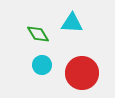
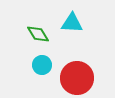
red circle: moved 5 px left, 5 px down
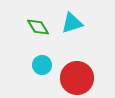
cyan triangle: rotated 20 degrees counterclockwise
green diamond: moved 7 px up
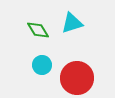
green diamond: moved 3 px down
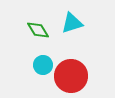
cyan circle: moved 1 px right
red circle: moved 6 px left, 2 px up
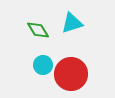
red circle: moved 2 px up
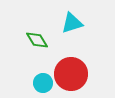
green diamond: moved 1 px left, 10 px down
cyan circle: moved 18 px down
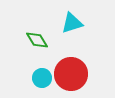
cyan circle: moved 1 px left, 5 px up
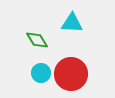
cyan triangle: rotated 20 degrees clockwise
cyan circle: moved 1 px left, 5 px up
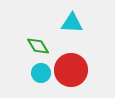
green diamond: moved 1 px right, 6 px down
red circle: moved 4 px up
